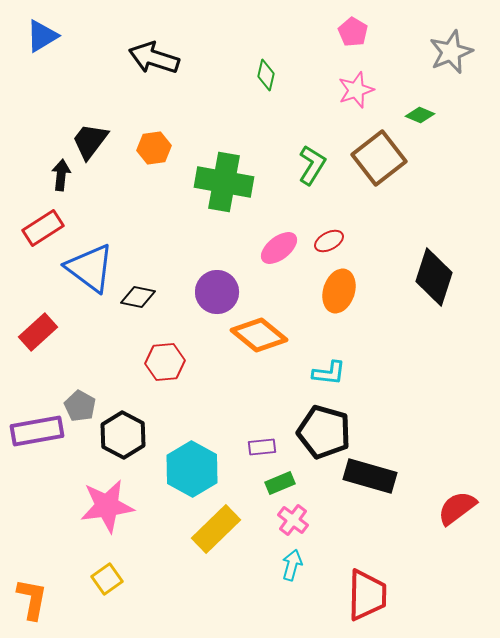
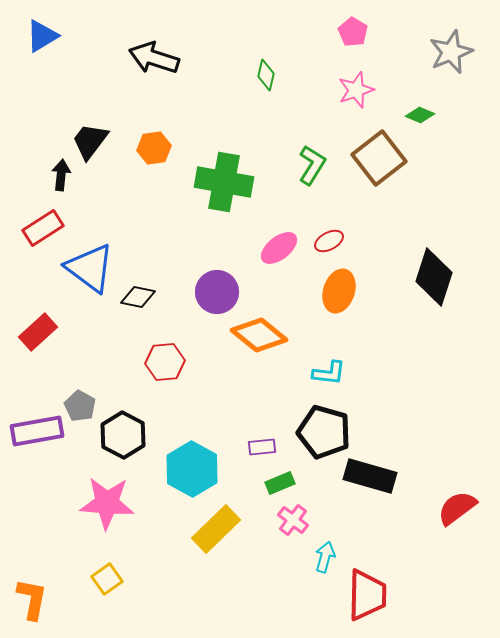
pink star at (107, 506): moved 3 px up; rotated 12 degrees clockwise
cyan arrow at (292, 565): moved 33 px right, 8 px up
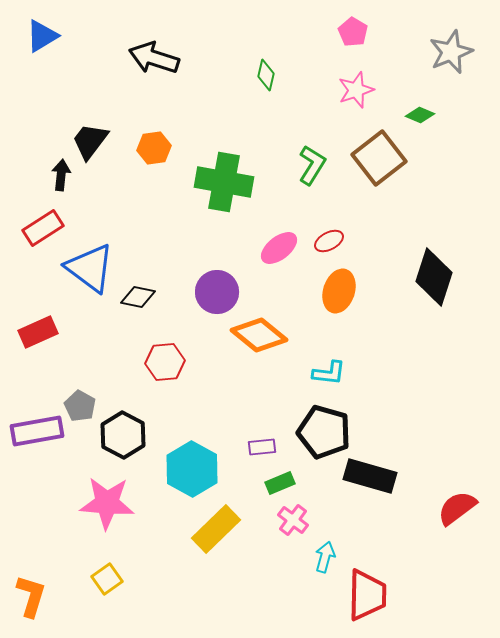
red rectangle at (38, 332): rotated 18 degrees clockwise
orange L-shape at (32, 599): moved 1 px left, 3 px up; rotated 6 degrees clockwise
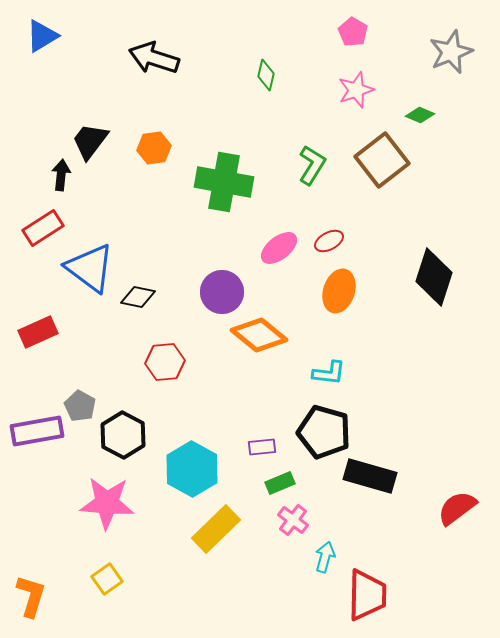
brown square at (379, 158): moved 3 px right, 2 px down
purple circle at (217, 292): moved 5 px right
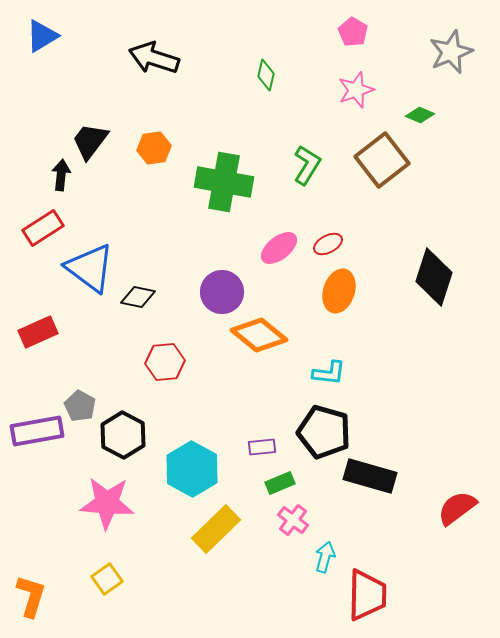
green L-shape at (312, 165): moved 5 px left
red ellipse at (329, 241): moved 1 px left, 3 px down
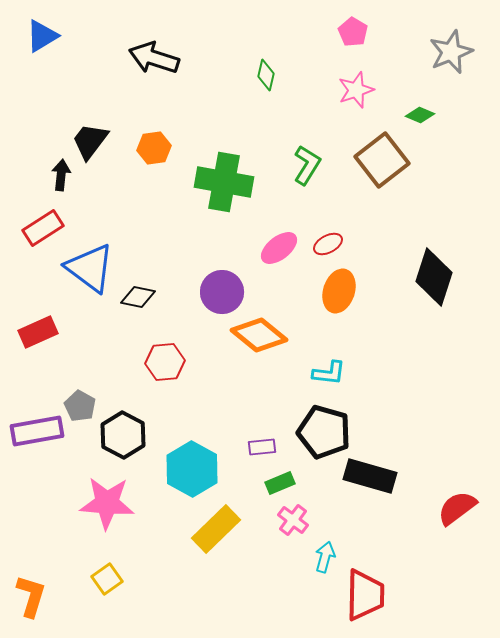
red trapezoid at (367, 595): moved 2 px left
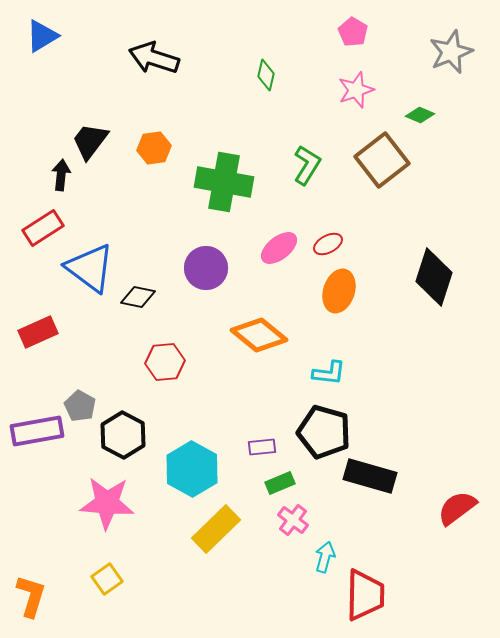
purple circle at (222, 292): moved 16 px left, 24 px up
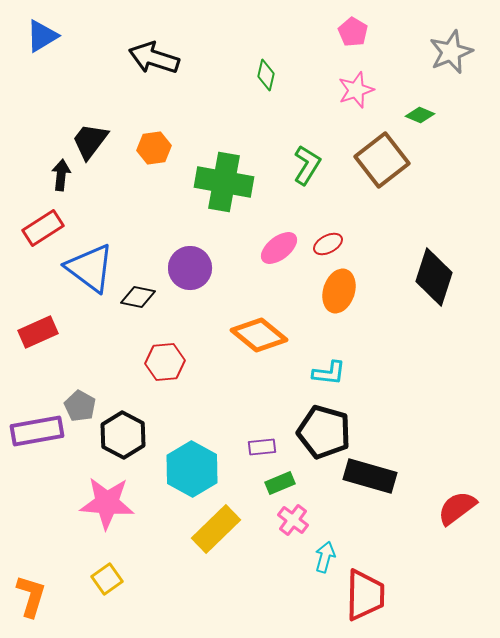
purple circle at (206, 268): moved 16 px left
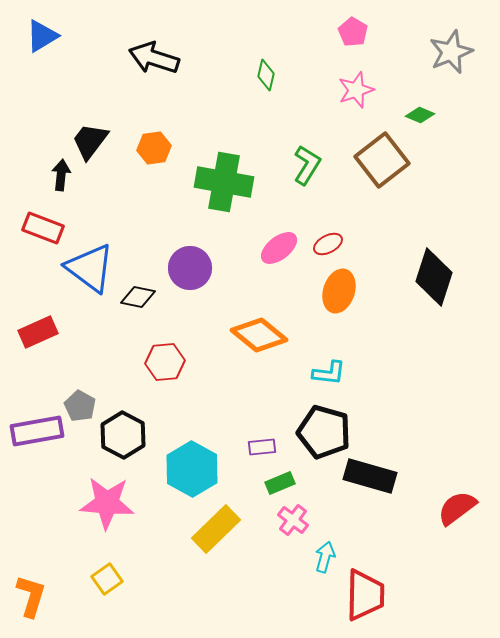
red rectangle at (43, 228): rotated 54 degrees clockwise
